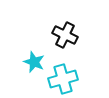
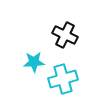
cyan star: rotated 25 degrees counterclockwise
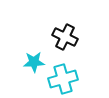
black cross: moved 2 px down
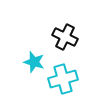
cyan star: rotated 20 degrees clockwise
